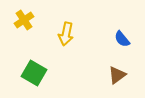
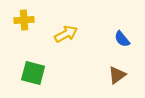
yellow cross: rotated 30 degrees clockwise
yellow arrow: rotated 130 degrees counterclockwise
green square: moved 1 px left; rotated 15 degrees counterclockwise
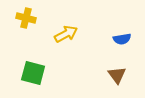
yellow cross: moved 2 px right, 2 px up; rotated 18 degrees clockwise
blue semicircle: rotated 60 degrees counterclockwise
brown triangle: rotated 30 degrees counterclockwise
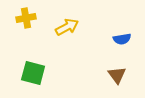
yellow cross: rotated 24 degrees counterclockwise
yellow arrow: moved 1 px right, 7 px up
